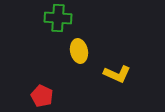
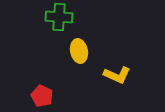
green cross: moved 1 px right, 1 px up
yellow L-shape: moved 1 px down
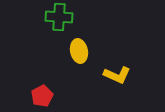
red pentagon: rotated 20 degrees clockwise
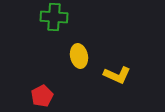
green cross: moved 5 px left
yellow ellipse: moved 5 px down
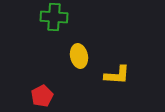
yellow L-shape: rotated 20 degrees counterclockwise
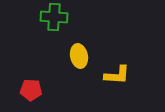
red pentagon: moved 11 px left, 6 px up; rotated 30 degrees clockwise
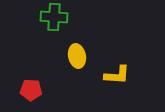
yellow ellipse: moved 2 px left
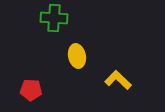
green cross: moved 1 px down
yellow L-shape: moved 1 px right, 5 px down; rotated 140 degrees counterclockwise
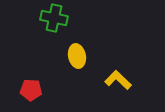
green cross: rotated 8 degrees clockwise
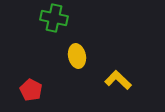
red pentagon: rotated 25 degrees clockwise
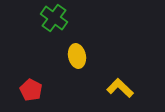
green cross: rotated 24 degrees clockwise
yellow L-shape: moved 2 px right, 8 px down
